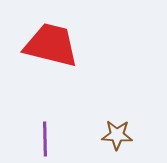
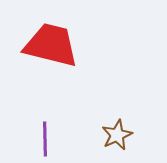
brown star: rotated 28 degrees counterclockwise
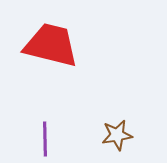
brown star: rotated 16 degrees clockwise
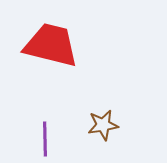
brown star: moved 14 px left, 10 px up
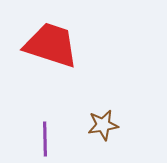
red trapezoid: rotated 4 degrees clockwise
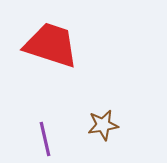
purple line: rotated 12 degrees counterclockwise
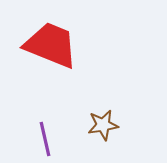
red trapezoid: rotated 4 degrees clockwise
